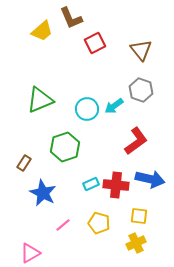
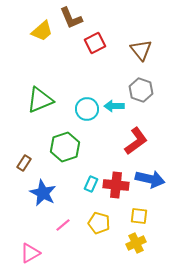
cyan arrow: rotated 36 degrees clockwise
cyan rectangle: rotated 42 degrees counterclockwise
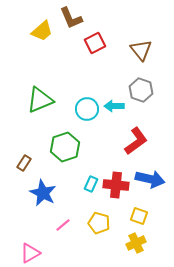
yellow square: rotated 12 degrees clockwise
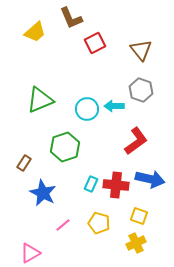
yellow trapezoid: moved 7 px left, 1 px down
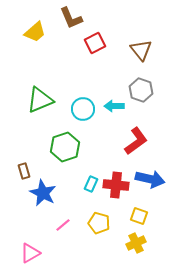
cyan circle: moved 4 px left
brown rectangle: moved 8 px down; rotated 49 degrees counterclockwise
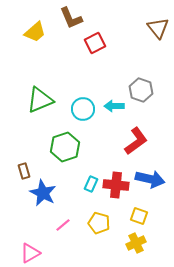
brown triangle: moved 17 px right, 22 px up
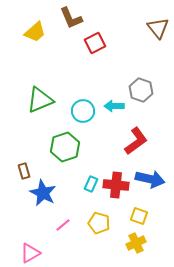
cyan circle: moved 2 px down
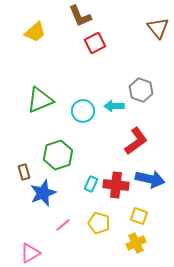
brown L-shape: moved 9 px right, 2 px up
green hexagon: moved 7 px left, 8 px down
brown rectangle: moved 1 px down
blue star: rotated 24 degrees clockwise
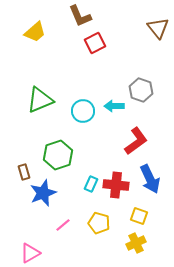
blue arrow: rotated 52 degrees clockwise
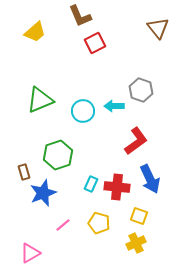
red cross: moved 1 px right, 2 px down
